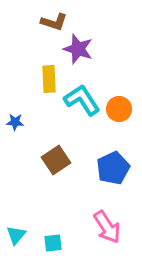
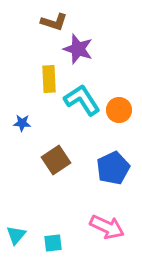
orange circle: moved 1 px down
blue star: moved 7 px right, 1 px down
pink arrow: rotated 32 degrees counterclockwise
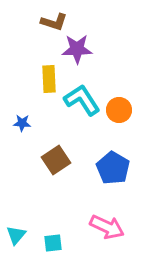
purple star: moved 1 px left; rotated 20 degrees counterclockwise
blue pentagon: rotated 16 degrees counterclockwise
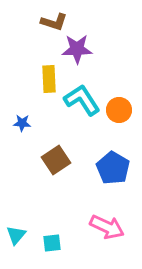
cyan square: moved 1 px left
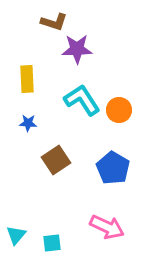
yellow rectangle: moved 22 px left
blue star: moved 6 px right
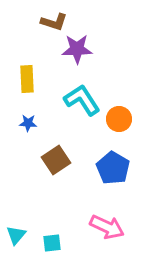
orange circle: moved 9 px down
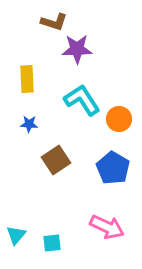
blue star: moved 1 px right, 1 px down
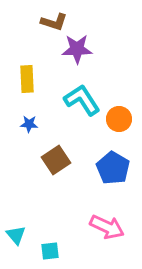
cyan triangle: rotated 20 degrees counterclockwise
cyan square: moved 2 px left, 8 px down
